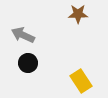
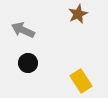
brown star: rotated 24 degrees counterclockwise
gray arrow: moved 5 px up
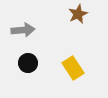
gray arrow: rotated 150 degrees clockwise
yellow rectangle: moved 8 px left, 13 px up
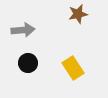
brown star: rotated 12 degrees clockwise
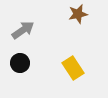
gray arrow: rotated 30 degrees counterclockwise
black circle: moved 8 px left
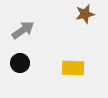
brown star: moved 7 px right
yellow rectangle: rotated 55 degrees counterclockwise
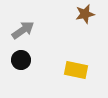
black circle: moved 1 px right, 3 px up
yellow rectangle: moved 3 px right, 2 px down; rotated 10 degrees clockwise
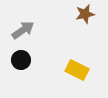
yellow rectangle: moved 1 px right; rotated 15 degrees clockwise
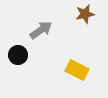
gray arrow: moved 18 px right
black circle: moved 3 px left, 5 px up
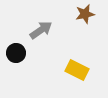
black circle: moved 2 px left, 2 px up
